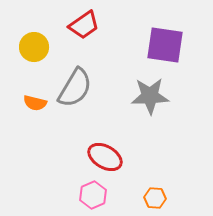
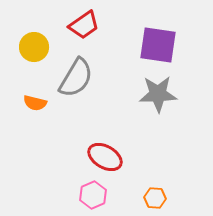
purple square: moved 7 px left
gray semicircle: moved 1 px right, 10 px up
gray star: moved 8 px right, 2 px up
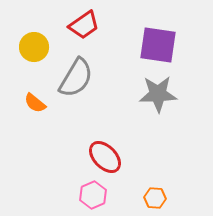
orange semicircle: rotated 25 degrees clockwise
red ellipse: rotated 16 degrees clockwise
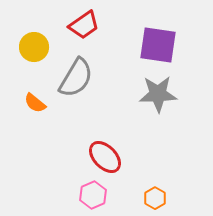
orange hexagon: rotated 25 degrees clockwise
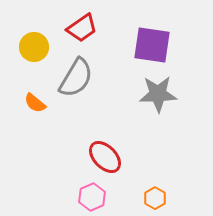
red trapezoid: moved 2 px left, 3 px down
purple square: moved 6 px left
pink hexagon: moved 1 px left, 2 px down
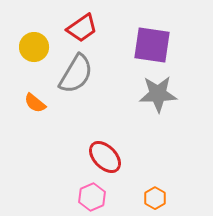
gray semicircle: moved 4 px up
